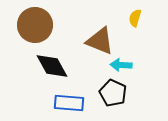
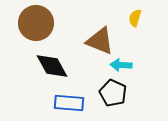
brown circle: moved 1 px right, 2 px up
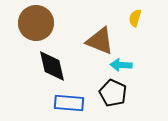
black diamond: rotated 16 degrees clockwise
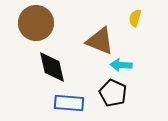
black diamond: moved 1 px down
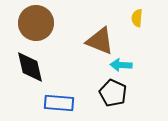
yellow semicircle: moved 2 px right; rotated 12 degrees counterclockwise
black diamond: moved 22 px left
blue rectangle: moved 10 px left
